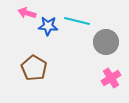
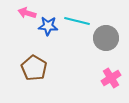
gray circle: moved 4 px up
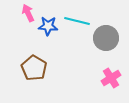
pink arrow: moved 1 px right; rotated 48 degrees clockwise
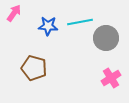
pink arrow: moved 14 px left; rotated 60 degrees clockwise
cyan line: moved 3 px right, 1 px down; rotated 25 degrees counterclockwise
brown pentagon: rotated 15 degrees counterclockwise
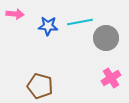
pink arrow: moved 1 px right, 1 px down; rotated 60 degrees clockwise
brown pentagon: moved 6 px right, 18 px down
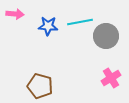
gray circle: moved 2 px up
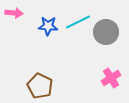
pink arrow: moved 1 px left, 1 px up
cyan line: moved 2 px left; rotated 15 degrees counterclockwise
gray circle: moved 4 px up
brown pentagon: rotated 10 degrees clockwise
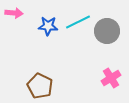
gray circle: moved 1 px right, 1 px up
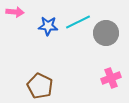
pink arrow: moved 1 px right, 1 px up
gray circle: moved 1 px left, 2 px down
pink cross: rotated 12 degrees clockwise
